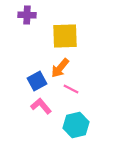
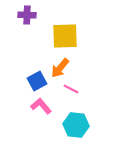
cyan hexagon: rotated 20 degrees clockwise
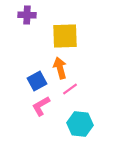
orange arrow: rotated 125 degrees clockwise
pink line: moved 1 px left; rotated 63 degrees counterclockwise
pink L-shape: rotated 80 degrees counterclockwise
cyan hexagon: moved 4 px right, 1 px up
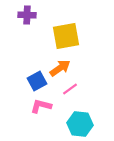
yellow square: moved 1 px right; rotated 8 degrees counterclockwise
orange arrow: rotated 70 degrees clockwise
pink L-shape: rotated 45 degrees clockwise
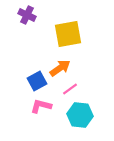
purple cross: rotated 24 degrees clockwise
yellow square: moved 2 px right, 2 px up
cyan hexagon: moved 9 px up
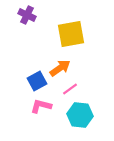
yellow square: moved 3 px right
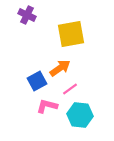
pink L-shape: moved 6 px right
